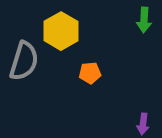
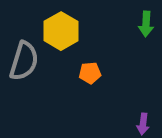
green arrow: moved 2 px right, 4 px down
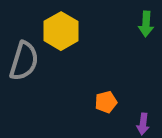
orange pentagon: moved 16 px right, 29 px down; rotated 10 degrees counterclockwise
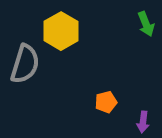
green arrow: rotated 25 degrees counterclockwise
gray semicircle: moved 1 px right, 3 px down
purple arrow: moved 2 px up
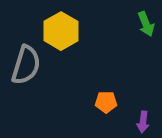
gray semicircle: moved 1 px right, 1 px down
orange pentagon: rotated 15 degrees clockwise
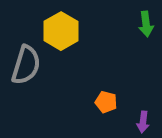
green arrow: rotated 15 degrees clockwise
orange pentagon: rotated 15 degrees clockwise
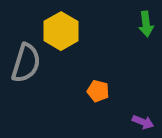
gray semicircle: moved 2 px up
orange pentagon: moved 8 px left, 11 px up
purple arrow: rotated 75 degrees counterclockwise
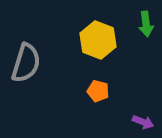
yellow hexagon: moved 37 px right, 9 px down; rotated 9 degrees counterclockwise
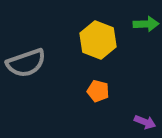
green arrow: rotated 85 degrees counterclockwise
gray semicircle: rotated 54 degrees clockwise
purple arrow: moved 2 px right
